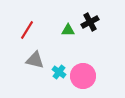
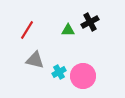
cyan cross: rotated 24 degrees clockwise
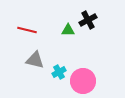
black cross: moved 2 px left, 2 px up
red line: rotated 72 degrees clockwise
pink circle: moved 5 px down
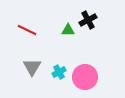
red line: rotated 12 degrees clockwise
gray triangle: moved 3 px left, 7 px down; rotated 48 degrees clockwise
pink circle: moved 2 px right, 4 px up
